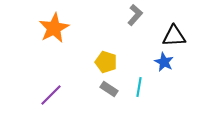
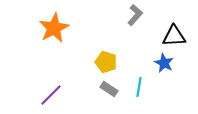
blue star: moved 1 px down
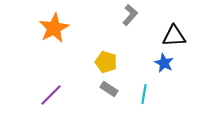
gray L-shape: moved 5 px left
cyan line: moved 5 px right, 7 px down
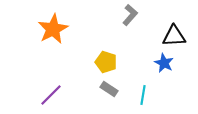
orange star: moved 1 px left, 1 px down
cyan line: moved 1 px left, 1 px down
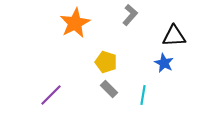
orange star: moved 22 px right, 6 px up
gray rectangle: rotated 12 degrees clockwise
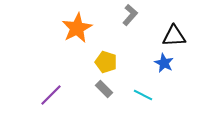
orange star: moved 2 px right, 5 px down
gray rectangle: moved 5 px left
cyan line: rotated 72 degrees counterclockwise
